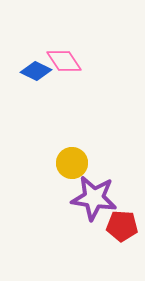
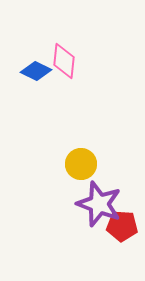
pink diamond: rotated 39 degrees clockwise
yellow circle: moved 9 px right, 1 px down
purple star: moved 5 px right, 6 px down; rotated 12 degrees clockwise
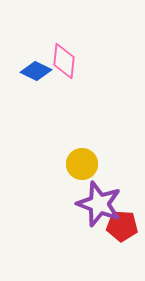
yellow circle: moved 1 px right
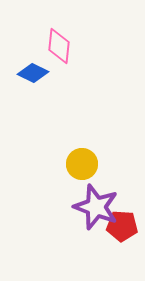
pink diamond: moved 5 px left, 15 px up
blue diamond: moved 3 px left, 2 px down
purple star: moved 3 px left, 3 px down
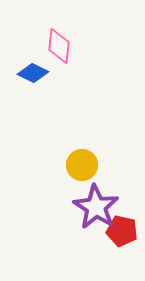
yellow circle: moved 1 px down
purple star: rotated 12 degrees clockwise
red pentagon: moved 5 px down; rotated 8 degrees clockwise
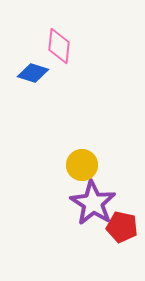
blue diamond: rotated 8 degrees counterclockwise
purple star: moved 3 px left, 4 px up
red pentagon: moved 4 px up
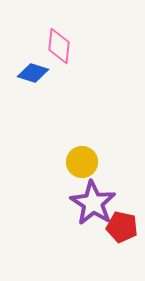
yellow circle: moved 3 px up
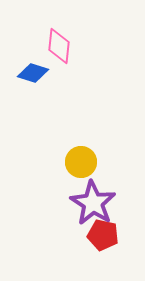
yellow circle: moved 1 px left
red pentagon: moved 19 px left, 8 px down
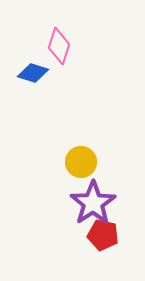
pink diamond: rotated 12 degrees clockwise
purple star: rotated 6 degrees clockwise
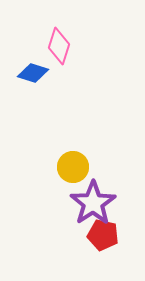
yellow circle: moved 8 px left, 5 px down
